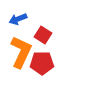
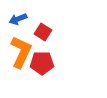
red square: moved 3 px up
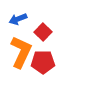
red square: rotated 12 degrees clockwise
red pentagon: moved 1 px right, 1 px up
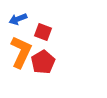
red square: rotated 24 degrees counterclockwise
red pentagon: rotated 30 degrees counterclockwise
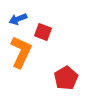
red pentagon: moved 23 px right, 16 px down
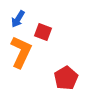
blue arrow: rotated 36 degrees counterclockwise
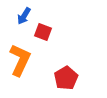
blue arrow: moved 6 px right, 3 px up
orange L-shape: moved 1 px left, 8 px down
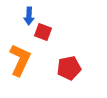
blue arrow: moved 5 px right; rotated 30 degrees counterclockwise
red pentagon: moved 3 px right, 10 px up; rotated 20 degrees clockwise
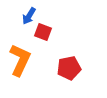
blue arrow: rotated 30 degrees clockwise
